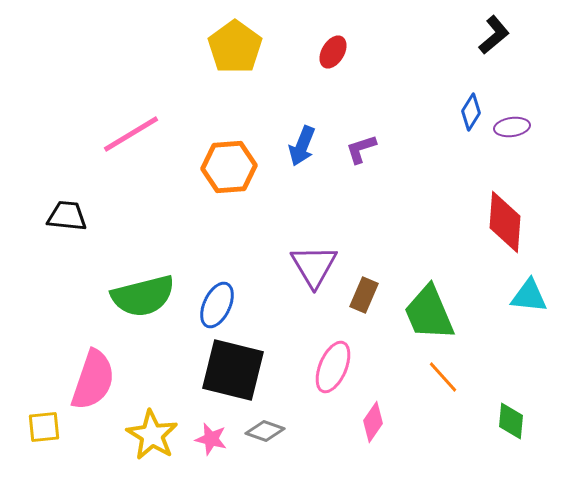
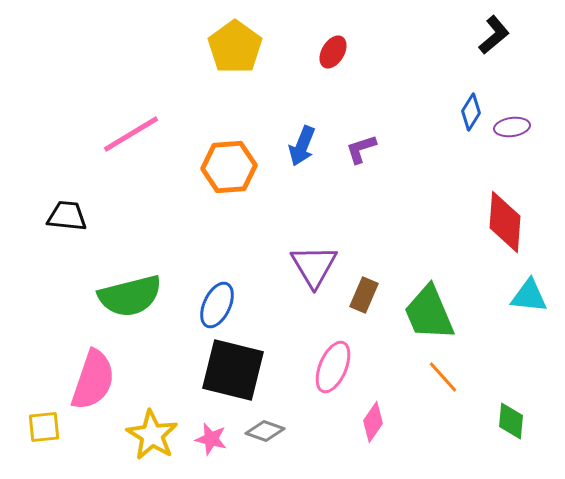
green semicircle: moved 13 px left
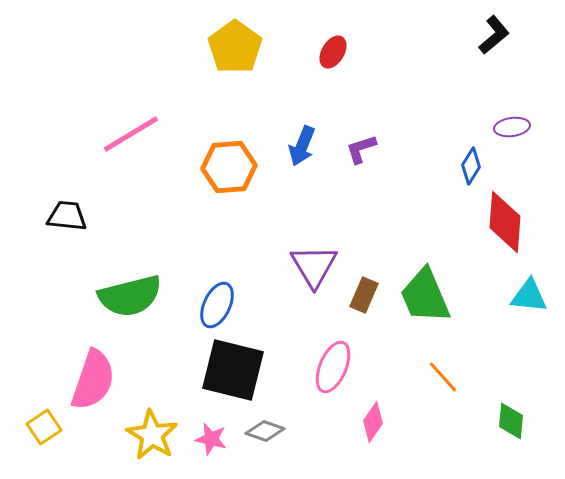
blue diamond: moved 54 px down
green trapezoid: moved 4 px left, 17 px up
yellow square: rotated 28 degrees counterclockwise
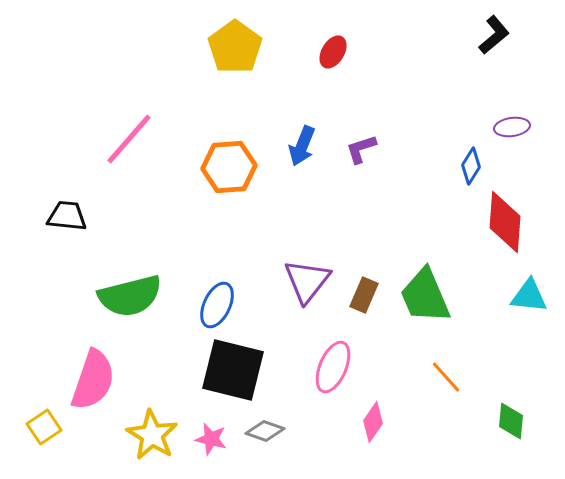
pink line: moved 2 px left, 5 px down; rotated 18 degrees counterclockwise
purple triangle: moved 7 px left, 15 px down; rotated 9 degrees clockwise
orange line: moved 3 px right
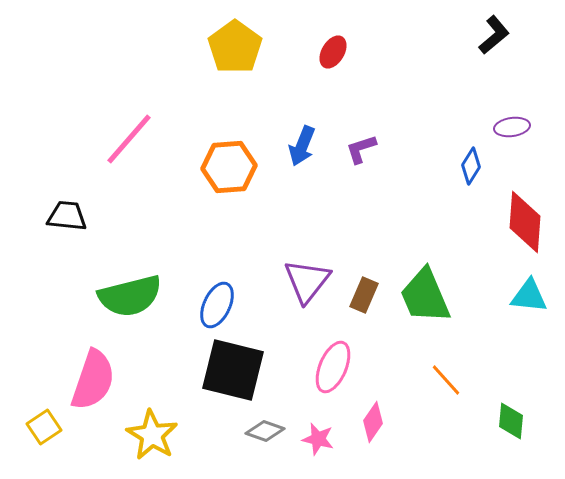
red diamond: moved 20 px right
orange line: moved 3 px down
pink star: moved 107 px right
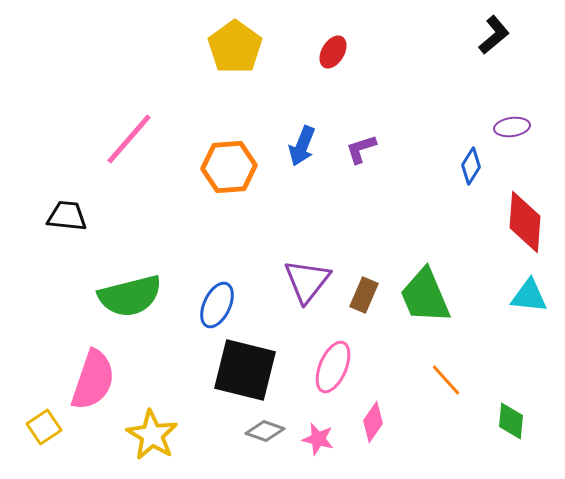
black square: moved 12 px right
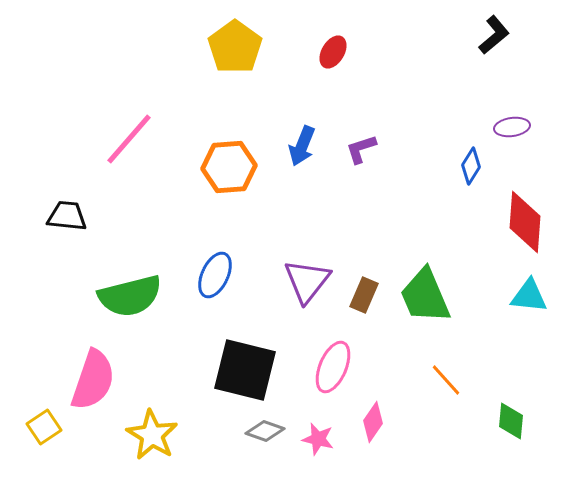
blue ellipse: moved 2 px left, 30 px up
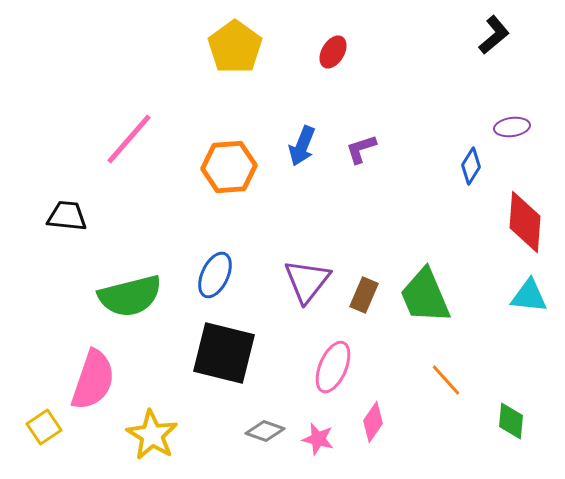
black square: moved 21 px left, 17 px up
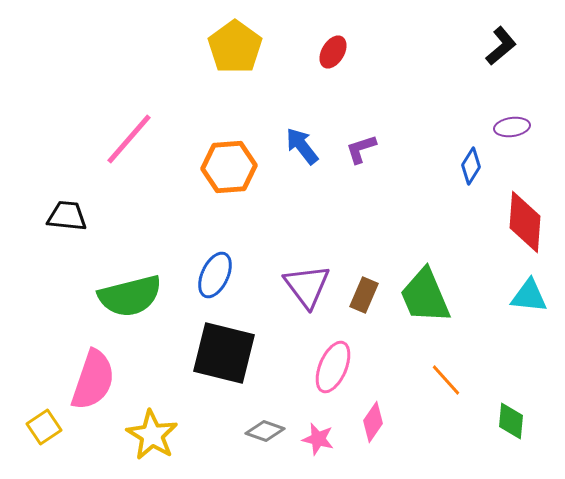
black L-shape: moved 7 px right, 11 px down
blue arrow: rotated 120 degrees clockwise
purple triangle: moved 5 px down; rotated 15 degrees counterclockwise
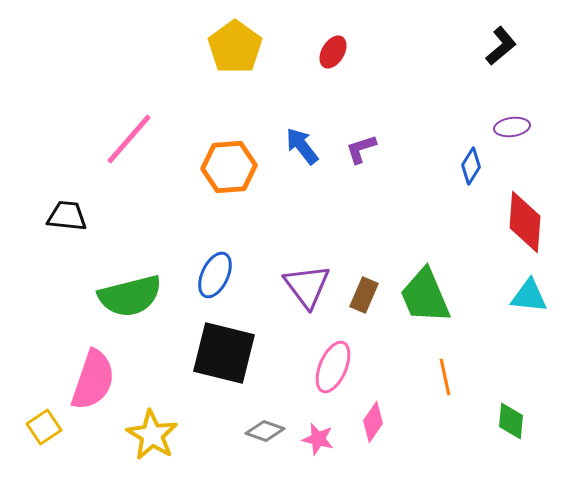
orange line: moved 1 px left, 3 px up; rotated 30 degrees clockwise
